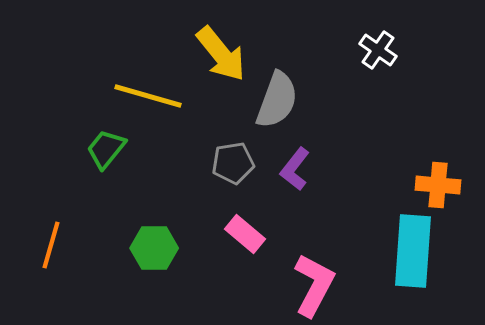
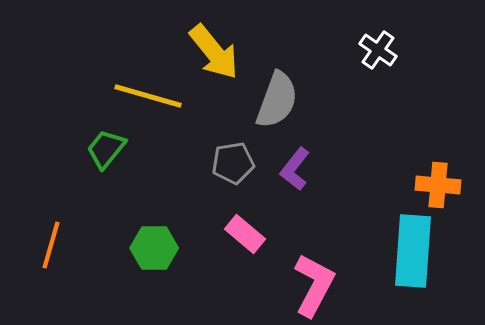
yellow arrow: moved 7 px left, 2 px up
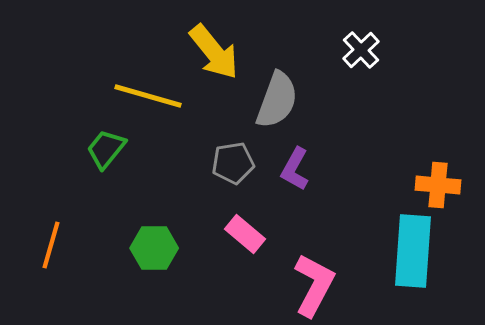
white cross: moved 17 px left; rotated 12 degrees clockwise
purple L-shape: rotated 9 degrees counterclockwise
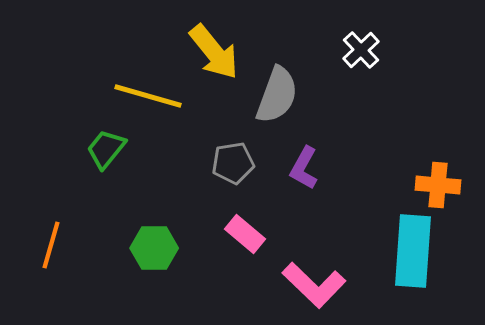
gray semicircle: moved 5 px up
purple L-shape: moved 9 px right, 1 px up
pink L-shape: rotated 106 degrees clockwise
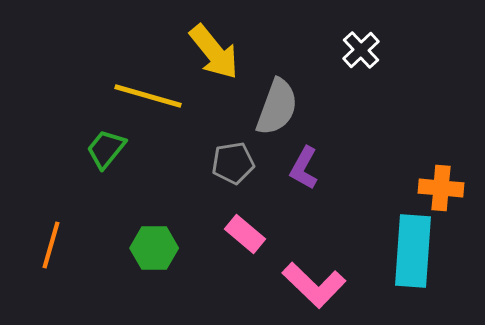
gray semicircle: moved 12 px down
orange cross: moved 3 px right, 3 px down
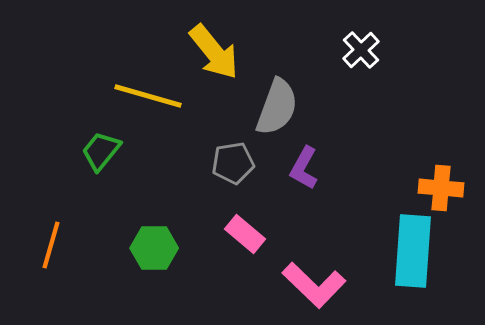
green trapezoid: moved 5 px left, 2 px down
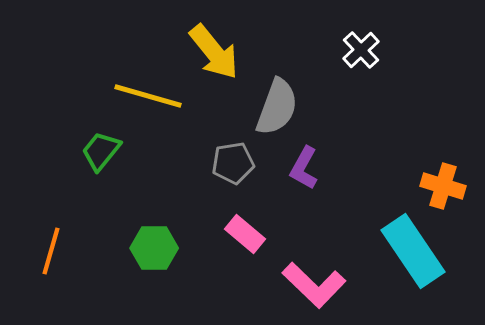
orange cross: moved 2 px right, 2 px up; rotated 12 degrees clockwise
orange line: moved 6 px down
cyan rectangle: rotated 38 degrees counterclockwise
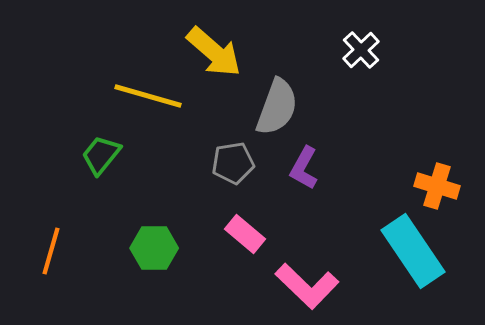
yellow arrow: rotated 10 degrees counterclockwise
green trapezoid: moved 4 px down
orange cross: moved 6 px left
pink L-shape: moved 7 px left, 1 px down
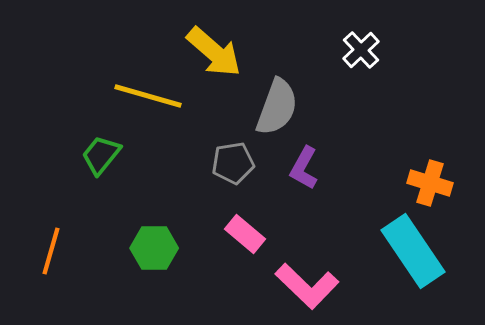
orange cross: moved 7 px left, 3 px up
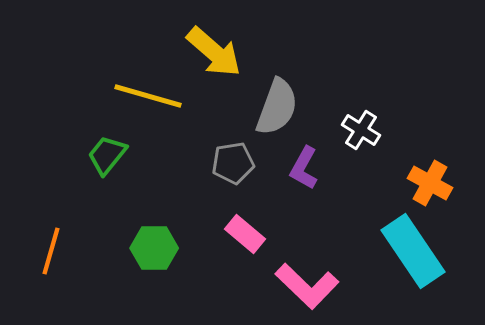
white cross: moved 80 px down; rotated 15 degrees counterclockwise
green trapezoid: moved 6 px right
orange cross: rotated 12 degrees clockwise
